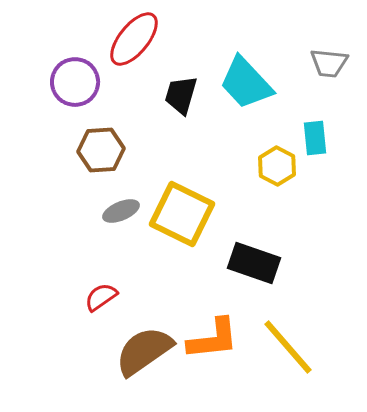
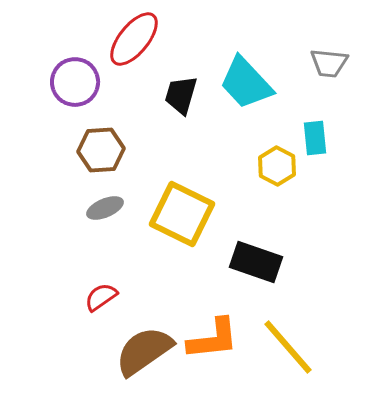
gray ellipse: moved 16 px left, 3 px up
black rectangle: moved 2 px right, 1 px up
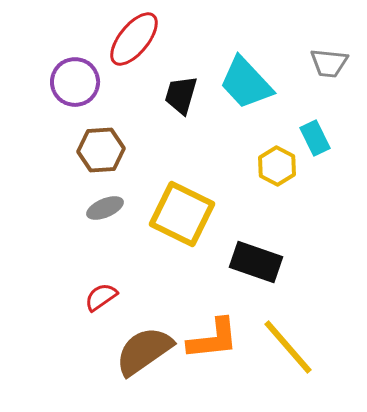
cyan rectangle: rotated 20 degrees counterclockwise
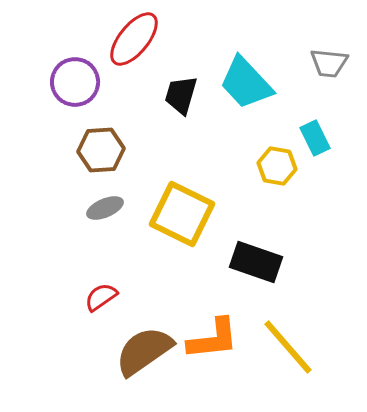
yellow hexagon: rotated 18 degrees counterclockwise
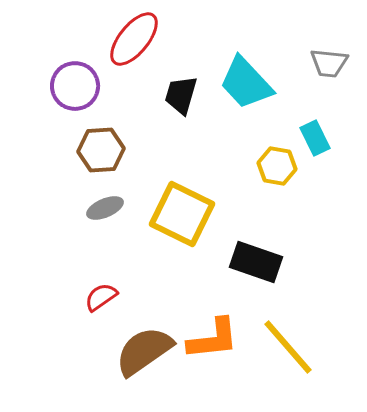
purple circle: moved 4 px down
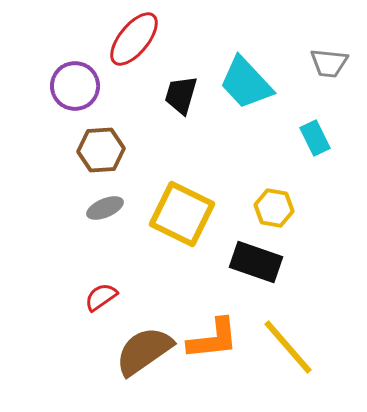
yellow hexagon: moved 3 px left, 42 px down
